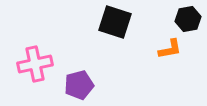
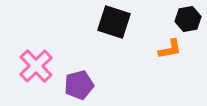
black square: moved 1 px left
pink cross: moved 1 px right, 2 px down; rotated 32 degrees counterclockwise
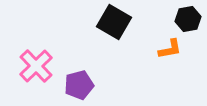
black square: rotated 12 degrees clockwise
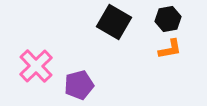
black hexagon: moved 20 px left
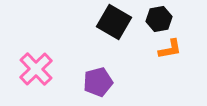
black hexagon: moved 9 px left
pink cross: moved 3 px down
purple pentagon: moved 19 px right, 3 px up
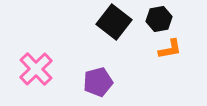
black square: rotated 8 degrees clockwise
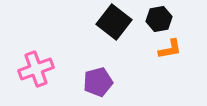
pink cross: rotated 24 degrees clockwise
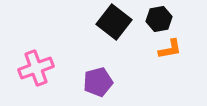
pink cross: moved 1 px up
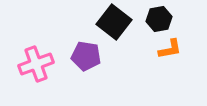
pink cross: moved 4 px up
purple pentagon: moved 12 px left, 26 px up; rotated 24 degrees clockwise
